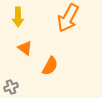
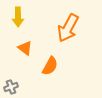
orange arrow: moved 10 px down
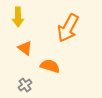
orange semicircle: rotated 102 degrees counterclockwise
gray cross: moved 14 px right, 2 px up; rotated 16 degrees counterclockwise
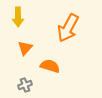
orange triangle: rotated 35 degrees clockwise
gray cross: rotated 16 degrees clockwise
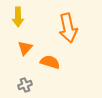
orange arrow: rotated 40 degrees counterclockwise
orange semicircle: moved 4 px up
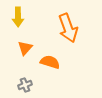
orange arrow: rotated 8 degrees counterclockwise
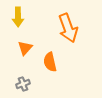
orange semicircle: rotated 120 degrees counterclockwise
gray cross: moved 2 px left, 1 px up
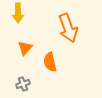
yellow arrow: moved 4 px up
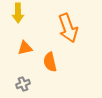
orange triangle: rotated 35 degrees clockwise
